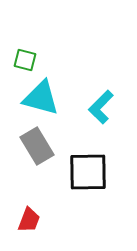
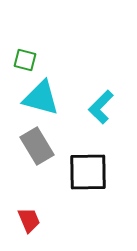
red trapezoid: rotated 44 degrees counterclockwise
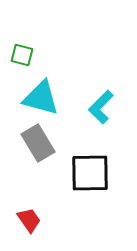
green square: moved 3 px left, 5 px up
gray rectangle: moved 1 px right, 3 px up
black square: moved 2 px right, 1 px down
red trapezoid: rotated 12 degrees counterclockwise
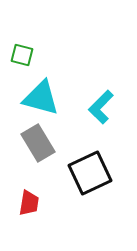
black square: rotated 24 degrees counterclockwise
red trapezoid: moved 17 px up; rotated 44 degrees clockwise
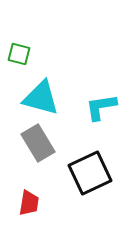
green square: moved 3 px left, 1 px up
cyan L-shape: rotated 36 degrees clockwise
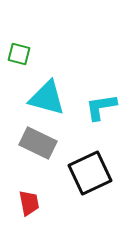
cyan triangle: moved 6 px right
gray rectangle: rotated 33 degrees counterclockwise
red trapezoid: rotated 20 degrees counterclockwise
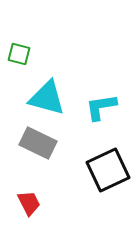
black square: moved 18 px right, 3 px up
red trapezoid: rotated 16 degrees counterclockwise
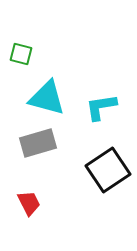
green square: moved 2 px right
gray rectangle: rotated 42 degrees counterclockwise
black square: rotated 9 degrees counterclockwise
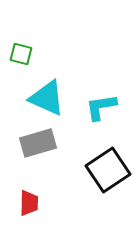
cyan triangle: rotated 9 degrees clockwise
red trapezoid: rotated 28 degrees clockwise
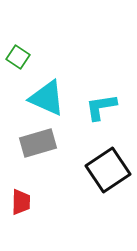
green square: moved 3 px left, 3 px down; rotated 20 degrees clockwise
red trapezoid: moved 8 px left, 1 px up
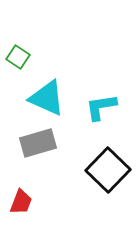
black square: rotated 12 degrees counterclockwise
red trapezoid: rotated 20 degrees clockwise
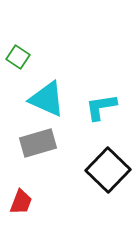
cyan triangle: moved 1 px down
